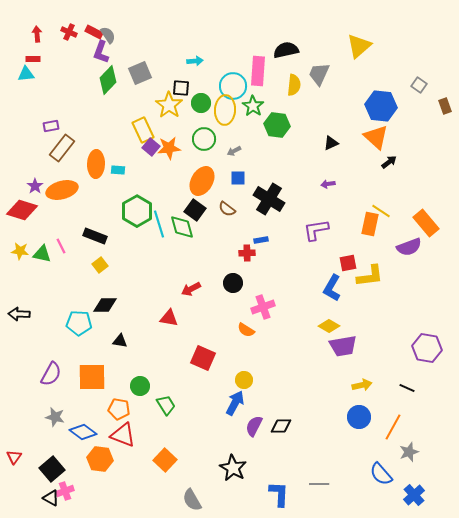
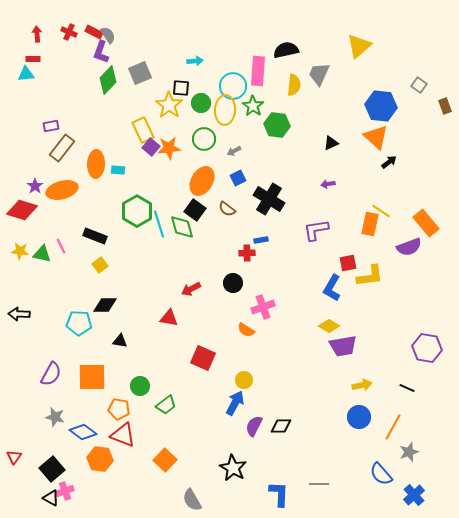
blue square at (238, 178): rotated 28 degrees counterclockwise
green trapezoid at (166, 405): rotated 85 degrees clockwise
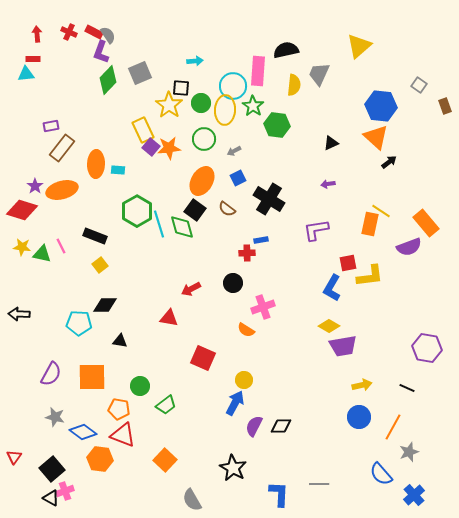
yellow star at (20, 251): moved 2 px right, 4 px up
